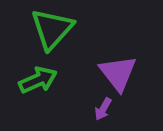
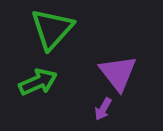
green arrow: moved 2 px down
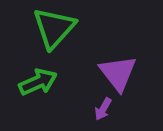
green triangle: moved 2 px right, 1 px up
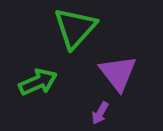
green triangle: moved 21 px right
purple arrow: moved 3 px left, 4 px down
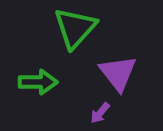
green arrow: rotated 24 degrees clockwise
purple arrow: rotated 10 degrees clockwise
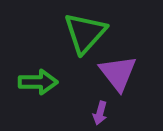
green triangle: moved 10 px right, 5 px down
purple arrow: rotated 25 degrees counterclockwise
